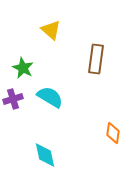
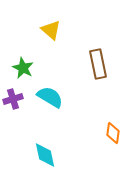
brown rectangle: moved 2 px right, 5 px down; rotated 20 degrees counterclockwise
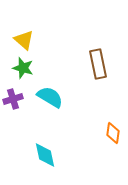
yellow triangle: moved 27 px left, 10 px down
green star: rotated 10 degrees counterclockwise
